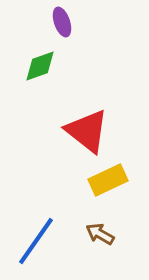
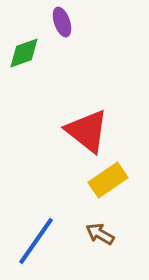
green diamond: moved 16 px left, 13 px up
yellow rectangle: rotated 9 degrees counterclockwise
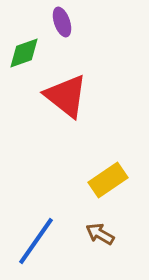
red triangle: moved 21 px left, 35 px up
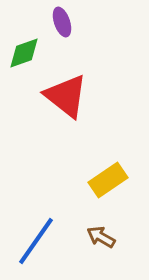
brown arrow: moved 1 px right, 3 px down
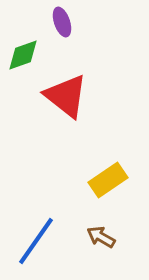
green diamond: moved 1 px left, 2 px down
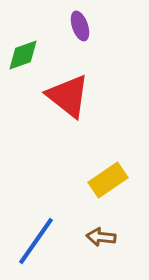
purple ellipse: moved 18 px right, 4 px down
red triangle: moved 2 px right
brown arrow: rotated 24 degrees counterclockwise
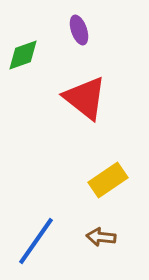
purple ellipse: moved 1 px left, 4 px down
red triangle: moved 17 px right, 2 px down
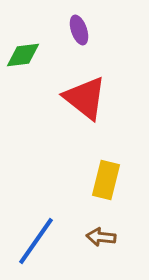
green diamond: rotated 12 degrees clockwise
yellow rectangle: moved 2 px left; rotated 42 degrees counterclockwise
